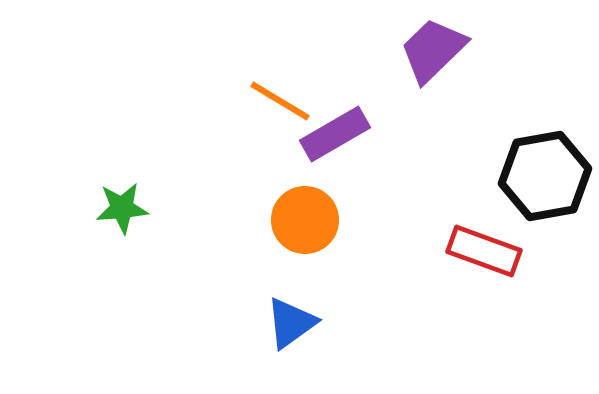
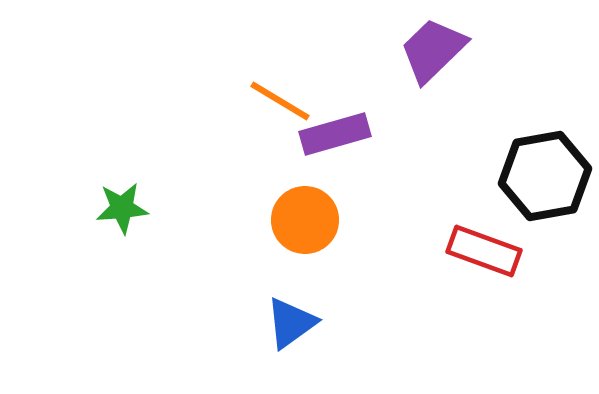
purple rectangle: rotated 14 degrees clockwise
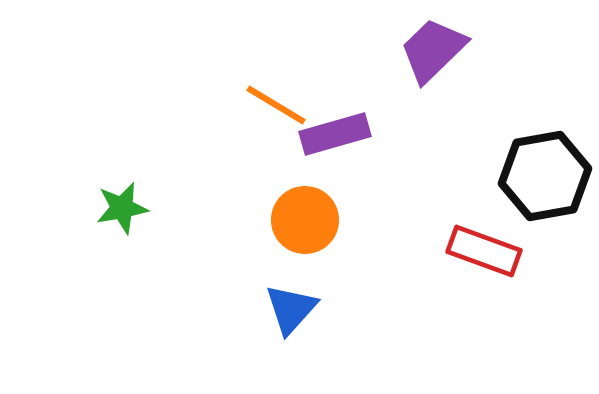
orange line: moved 4 px left, 4 px down
green star: rotated 6 degrees counterclockwise
blue triangle: moved 14 px up; rotated 12 degrees counterclockwise
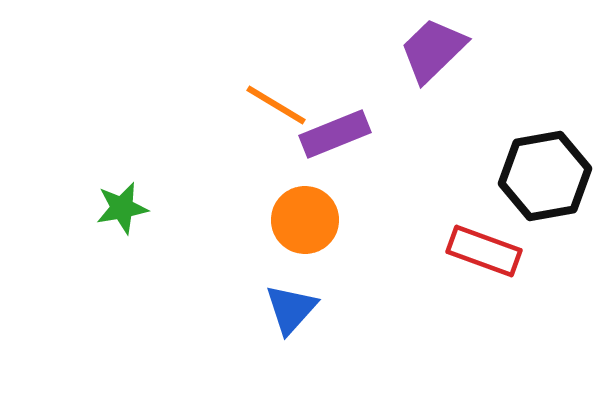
purple rectangle: rotated 6 degrees counterclockwise
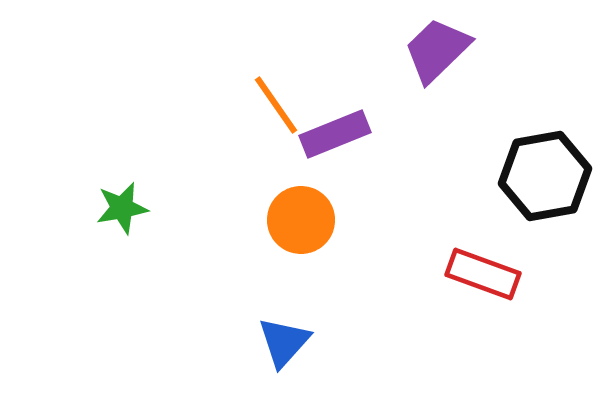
purple trapezoid: moved 4 px right
orange line: rotated 24 degrees clockwise
orange circle: moved 4 px left
red rectangle: moved 1 px left, 23 px down
blue triangle: moved 7 px left, 33 px down
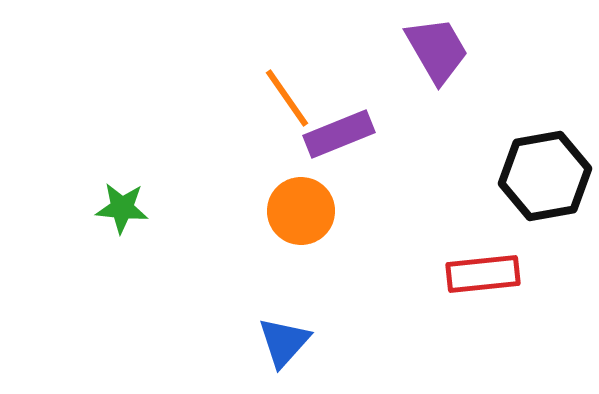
purple trapezoid: rotated 104 degrees clockwise
orange line: moved 11 px right, 7 px up
purple rectangle: moved 4 px right
green star: rotated 16 degrees clockwise
orange circle: moved 9 px up
red rectangle: rotated 26 degrees counterclockwise
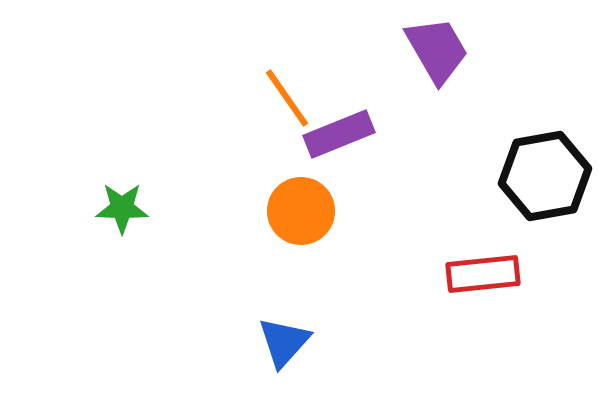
green star: rotated 4 degrees counterclockwise
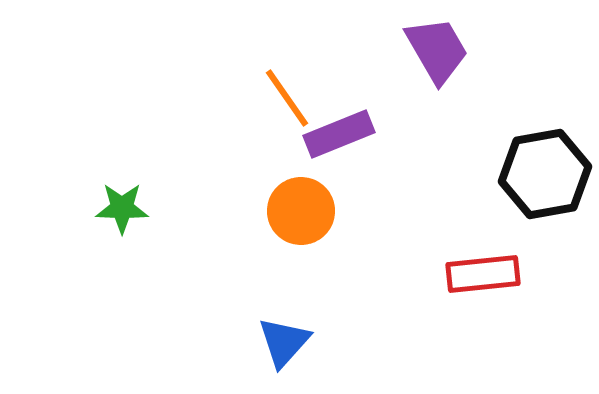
black hexagon: moved 2 px up
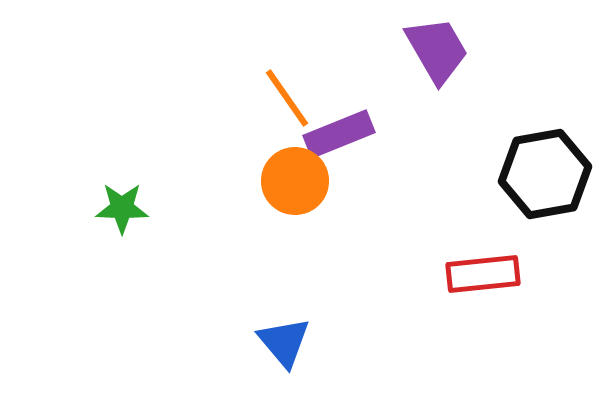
orange circle: moved 6 px left, 30 px up
blue triangle: rotated 22 degrees counterclockwise
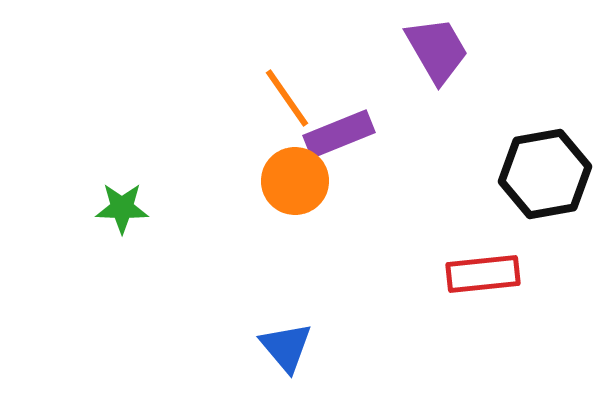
blue triangle: moved 2 px right, 5 px down
